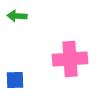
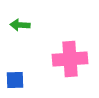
green arrow: moved 3 px right, 9 px down
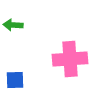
green arrow: moved 7 px left
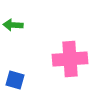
blue square: rotated 18 degrees clockwise
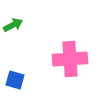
green arrow: rotated 150 degrees clockwise
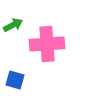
pink cross: moved 23 px left, 15 px up
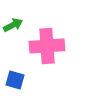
pink cross: moved 2 px down
